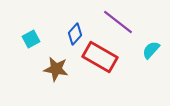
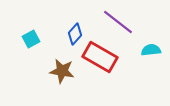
cyan semicircle: rotated 42 degrees clockwise
brown star: moved 6 px right, 2 px down
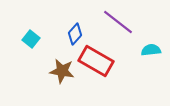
cyan square: rotated 24 degrees counterclockwise
red rectangle: moved 4 px left, 4 px down
